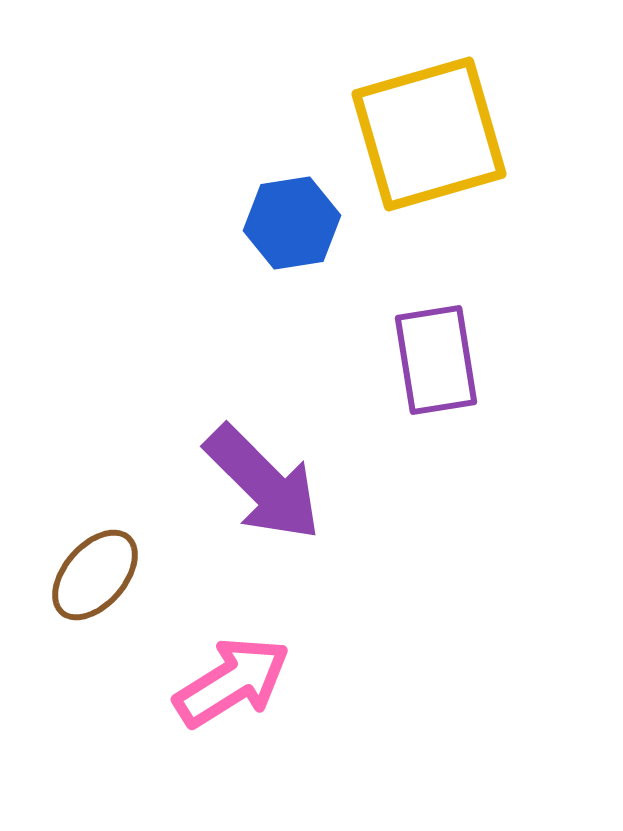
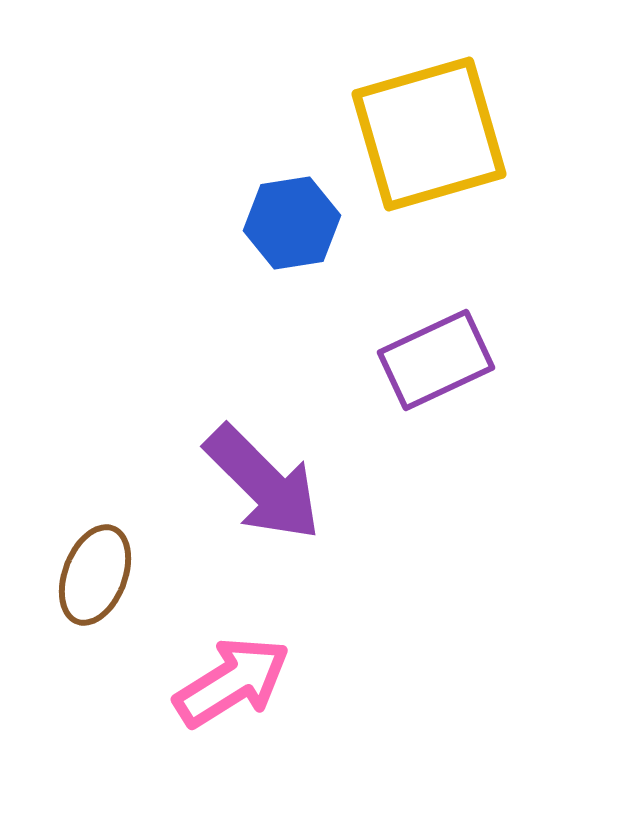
purple rectangle: rotated 74 degrees clockwise
brown ellipse: rotated 20 degrees counterclockwise
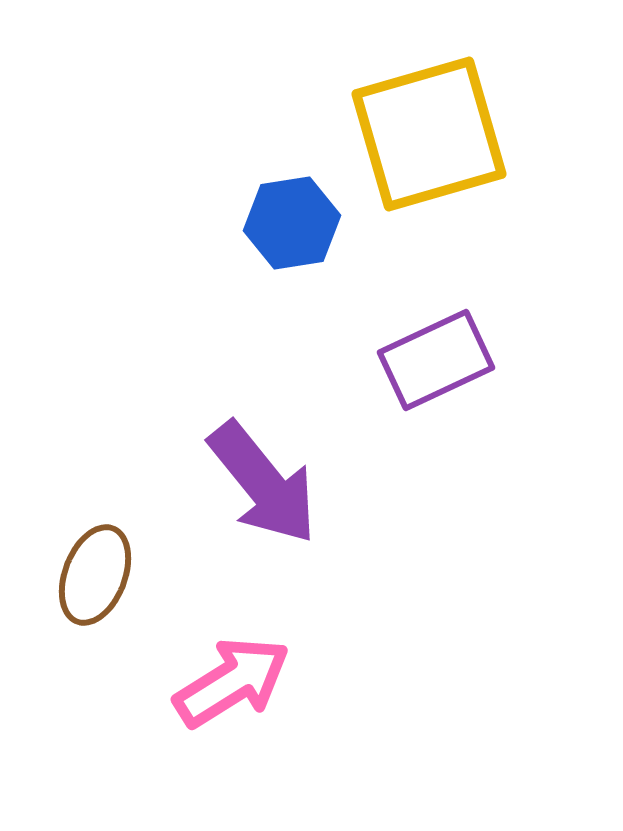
purple arrow: rotated 6 degrees clockwise
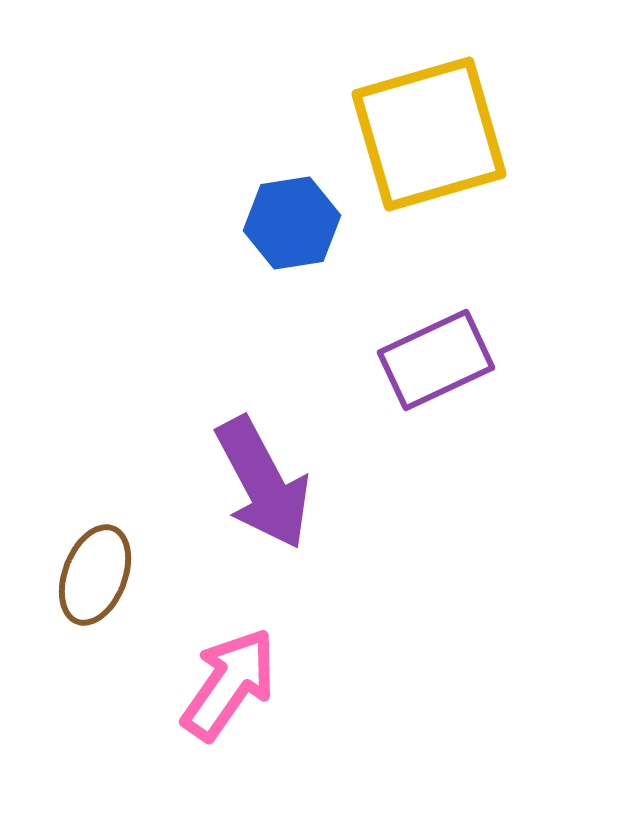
purple arrow: rotated 11 degrees clockwise
pink arrow: moved 3 px left, 2 px down; rotated 23 degrees counterclockwise
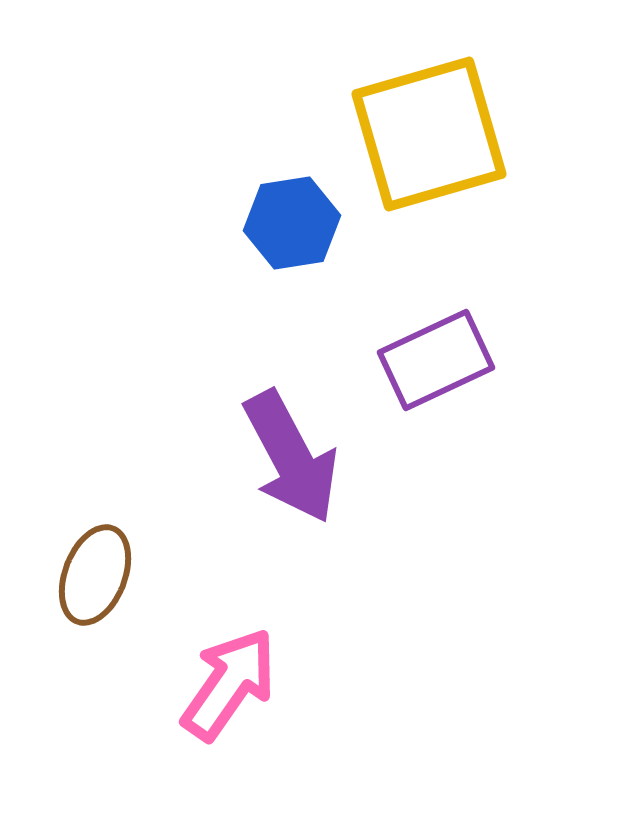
purple arrow: moved 28 px right, 26 px up
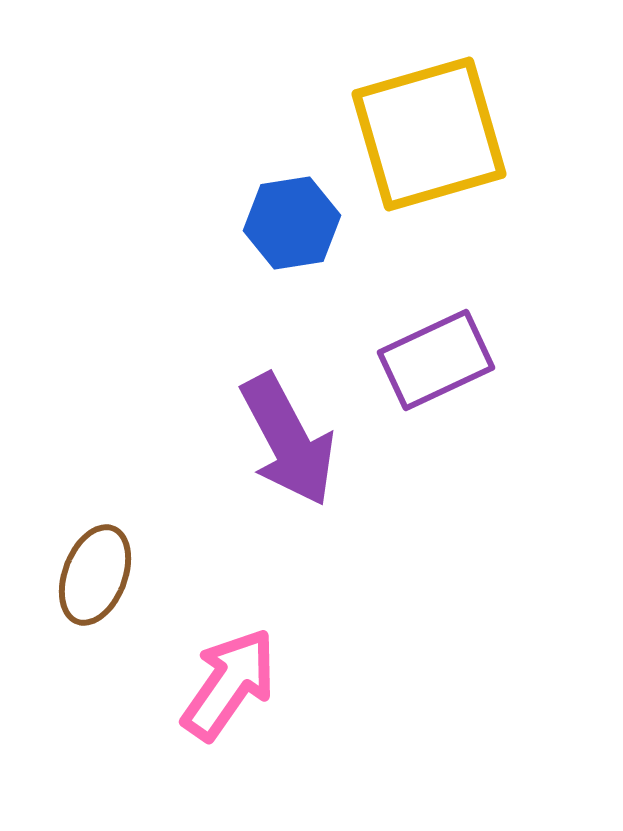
purple arrow: moved 3 px left, 17 px up
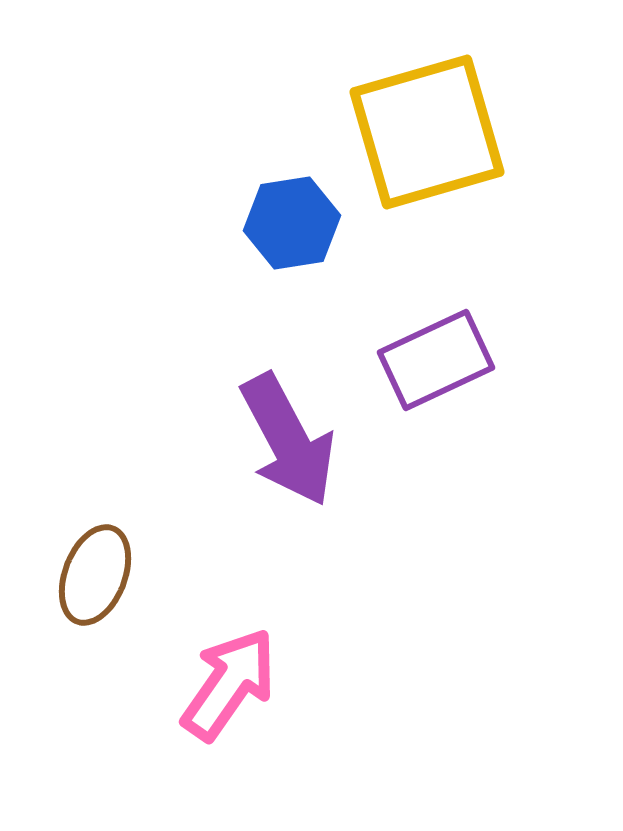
yellow square: moved 2 px left, 2 px up
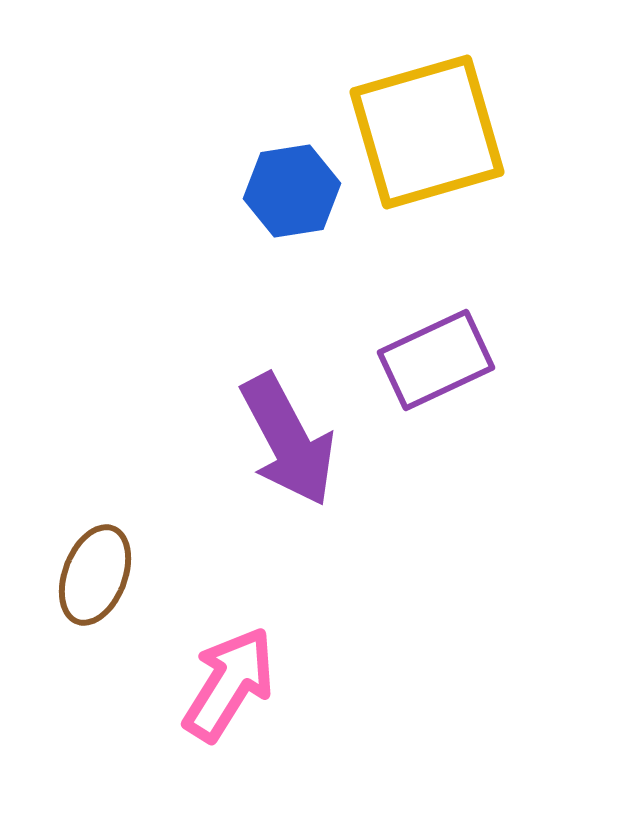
blue hexagon: moved 32 px up
pink arrow: rotated 3 degrees counterclockwise
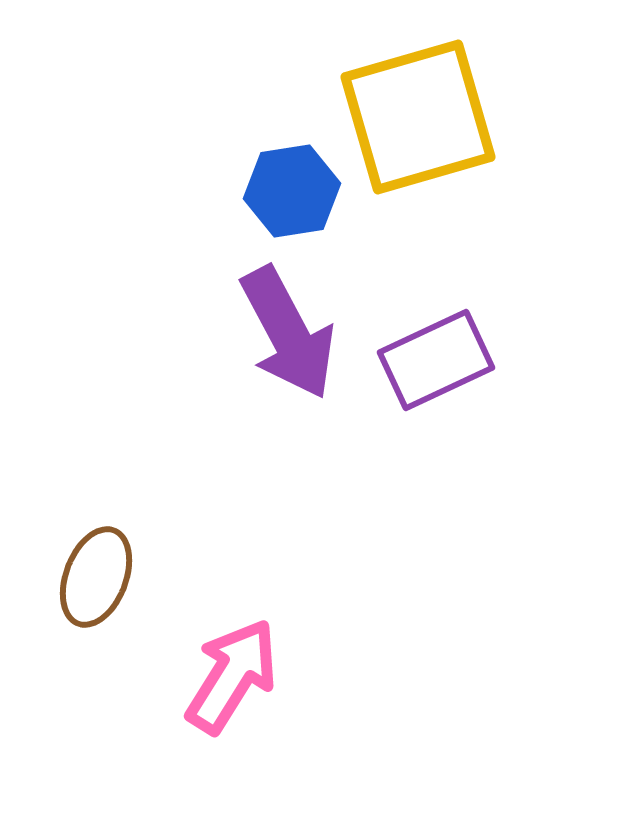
yellow square: moved 9 px left, 15 px up
purple arrow: moved 107 px up
brown ellipse: moved 1 px right, 2 px down
pink arrow: moved 3 px right, 8 px up
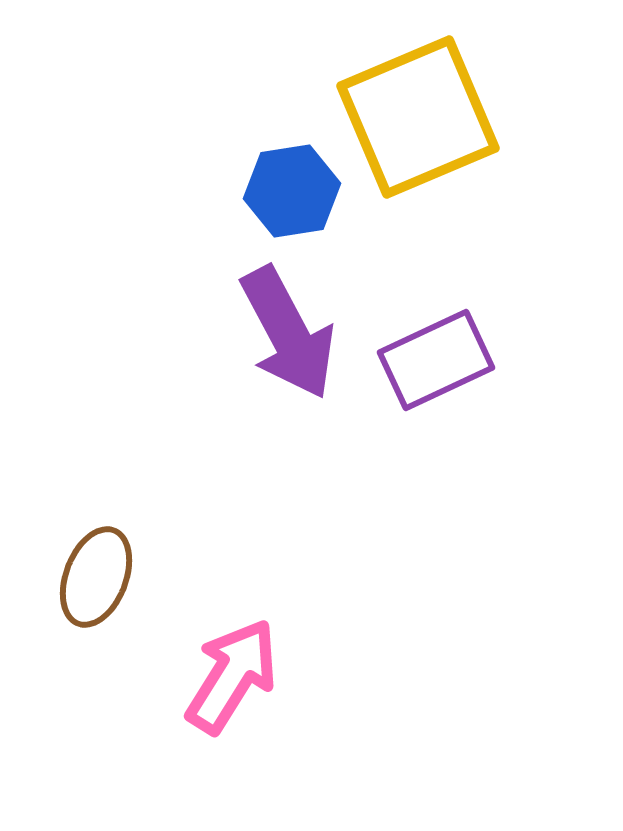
yellow square: rotated 7 degrees counterclockwise
